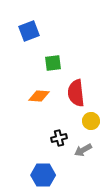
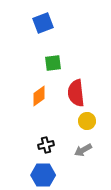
blue square: moved 14 px right, 8 px up
orange diamond: rotated 40 degrees counterclockwise
yellow circle: moved 4 px left
black cross: moved 13 px left, 7 px down
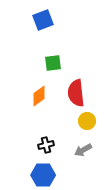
blue square: moved 3 px up
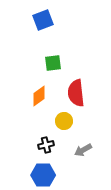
yellow circle: moved 23 px left
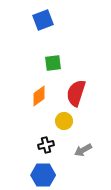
red semicircle: rotated 24 degrees clockwise
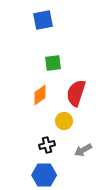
blue square: rotated 10 degrees clockwise
orange diamond: moved 1 px right, 1 px up
black cross: moved 1 px right
blue hexagon: moved 1 px right
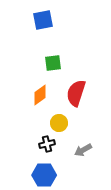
yellow circle: moved 5 px left, 2 px down
black cross: moved 1 px up
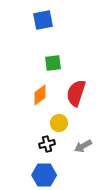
gray arrow: moved 4 px up
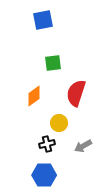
orange diamond: moved 6 px left, 1 px down
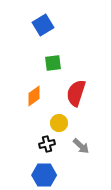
blue square: moved 5 px down; rotated 20 degrees counterclockwise
gray arrow: moved 2 px left; rotated 108 degrees counterclockwise
